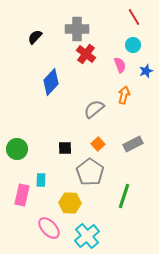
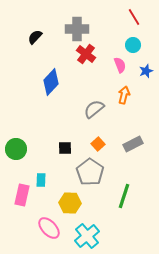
green circle: moved 1 px left
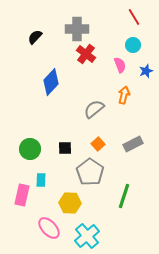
green circle: moved 14 px right
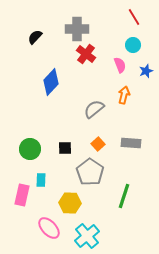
gray rectangle: moved 2 px left, 1 px up; rotated 30 degrees clockwise
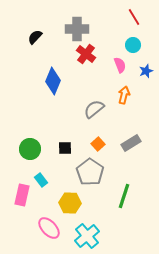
blue diamond: moved 2 px right, 1 px up; rotated 20 degrees counterclockwise
gray rectangle: rotated 36 degrees counterclockwise
cyan rectangle: rotated 40 degrees counterclockwise
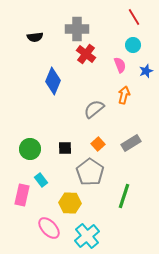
black semicircle: rotated 140 degrees counterclockwise
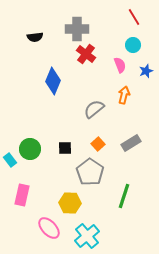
cyan rectangle: moved 31 px left, 20 px up
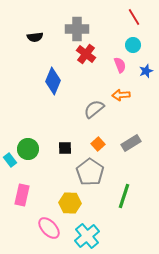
orange arrow: moved 3 px left; rotated 108 degrees counterclockwise
green circle: moved 2 px left
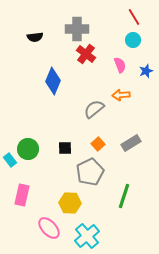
cyan circle: moved 5 px up
gray pentagon: rotated 12 degrees clockwise
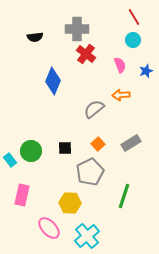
green circle: moved 3 px right, 2 px down
